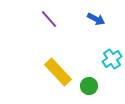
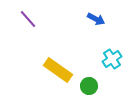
purple line: moved 21 px left
yellow rectangle: moved 2 px up; rotated 12 degrees counterclockwise
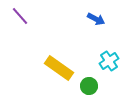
purple line: moved 8 px left, 3 px up
cyan cross: moved 3 px left, 2 px down
yellow rectangle: moved 1 px right, 2 px up
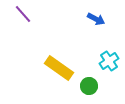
purple line: moved 3 px right, 2 px up
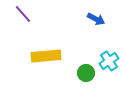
yellow rectangle: moved 13 px left, 12 px up; rotated 40 degrees counterclockwise
green circle: moved 3 px left, 13 px up
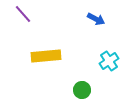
green circle: moved 4 px left, 17 px down
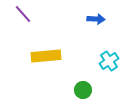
blue arrow: rotated 24 degrees counterclockwise
green circle: moved 1 px right
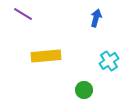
purple line: rotated 18 degrees counterclockwise
blue arrow: moved 1 px up; rotated 78 degrees counterclockwise
green circle: moved 1 px right
